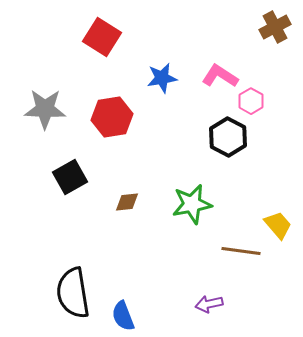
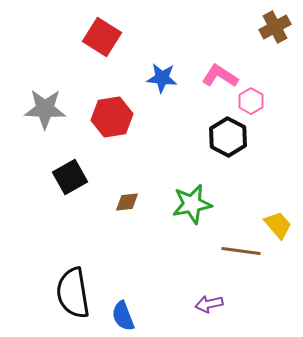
blue star: rotated 16 degrees clockwise
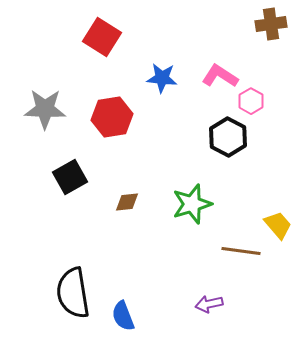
brown cross: moved 4 px left, 3 px up; rotated 20 degrees clockwise
green star: rotated 6 degrees counterclockwise
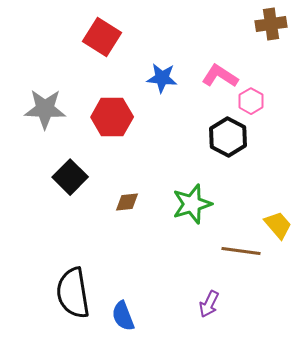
red hexagon: rotated 9 degrees clockwise
black square: rotated 16 degrees counterclockwise
purple arrow: rotated 52 degrees counterclockwise
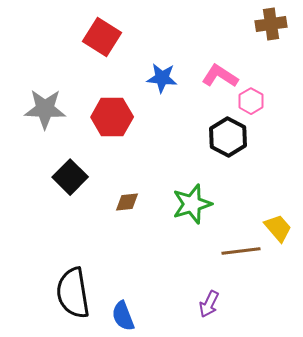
yellow trapezoid: moved 3 px down
brown line: rotated 15 degrees counterclockwise
